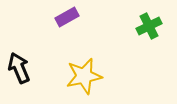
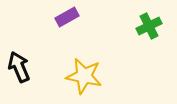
black arrow: moved 1 px up
yellow star: rotated 24 degrees clockwise
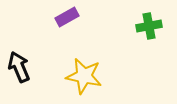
green cross: rotated 15 degrees clockwise
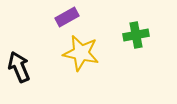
green cross: moved 13 px left, 9 px down
yellow star: moved 3 px left, 23 px up
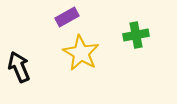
yellow star: rotated 18 degrees clockwise
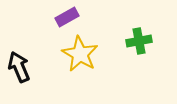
green cross: moved 3 px right, 6 px down
yellow star: moved 1 px left, 1 px down
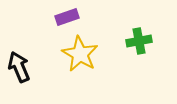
purple rectangle: rotated 10 degrees clockwise
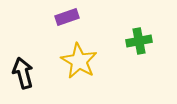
yellow star: moved 1 px left, 7 px down
black arrow: moved 4 px right, 6 px down; rotated 8 degrees clockwise
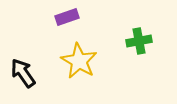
black arrow: rotated 20 degrees counterclockwise
